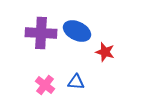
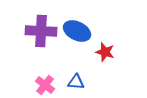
purple cross: moved 2 px up
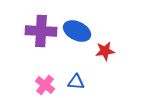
red star: moved 1 px up; rotated 24 degrees counterclockwise
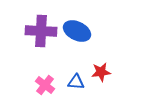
red star: moved 4 px left, 21 px down
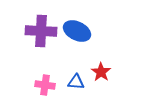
red star: rotated 30 degrees counterclockwise
pink cross: rotated 30 degrees counterclockwise
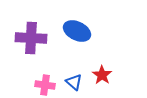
purple cross: moved 10 px left, 7 px down
red star: moved 1 px right, 3 px down
blue triangle: moved 2 px left; rotated 36 degrees clockwise
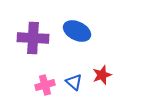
purple cross: moved 2 px right
red star: rotated 18 degrees clockwise
pink cross: rotated 24 degrees counterclockwise
